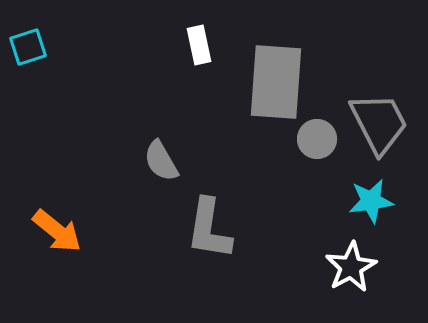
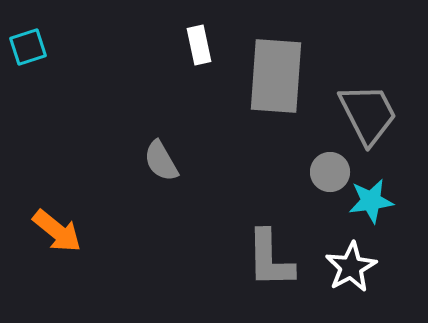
gray rectangle: moved 6 px up
gray trapezoid: moved 11 px left, 9 px up
gray circle: moved 13 px right, 33 px down
gray L-shape: moved 61 px right, 30 px down; rotated 10 degrees counterclockwise
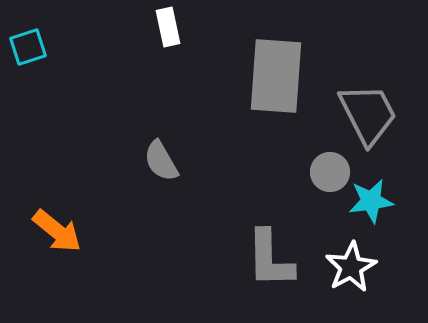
white rectangle: moved 31 px left, 18 px up
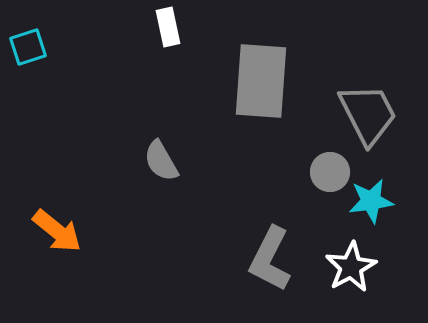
gray rectangle: moved 15 px left, 5 px down
gray L-shape: rotated 28 degrees clockwise
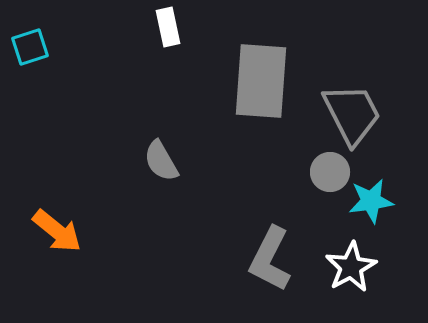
cyan square: moved 2 px right
gray trapezoid: moved 16 px left
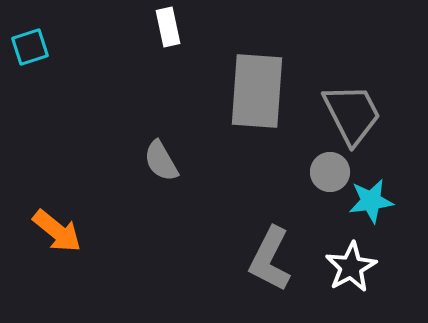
gray rectangle: moved 4 px left, 10 px down
